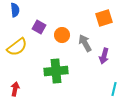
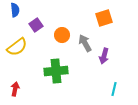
purple square: moved 3 px left, 2 px up; rotated 24 degrees clockwise
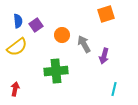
blue semicircle: moved 3 px right, 11 px down
orange square: moved 2 px right, 4 px up
gray arrow: moved 1 px left, 1 px down
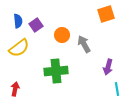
yellow semicircle: moved 2 px right, 1 px down
purple arrow: moved 4 px right, 11 px down
cyan line: moved 3 px right; rotated 24 degrees counterclockwise
